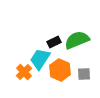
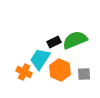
green semicircle: moved 2 px left
orange cross: rotated 21 degrees counterclockwise
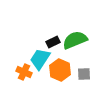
black rectangle: moved 1 px left
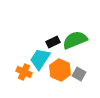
gray square: moved 5 px left; rotated 32 degrees clockwise
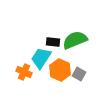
black rectangle: rotated 32 degrees clockwise
cyan trapezoid: moved 1 px right, 1 px up
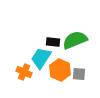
gray square: rotated 24 degrees counterclockwise
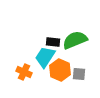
cyan trapezoid: moved 4 px right, 1 px up
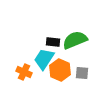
cyan trapezoid: moved 1 px left, 2 px down
gray square: moved 3 px right, 1 px up
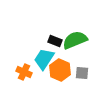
black rectangle: moved 2 px right, 1 px up; rotated 16 degrees clockwise
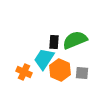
black rectangle: moved 1 px left, 1 px down; rotated 72 degrees clockwise
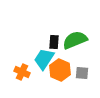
orange cross: moved 2 px left
